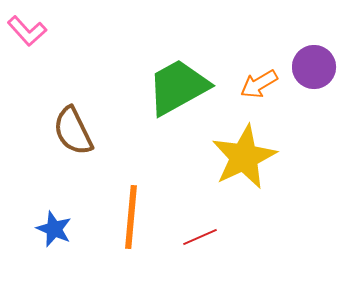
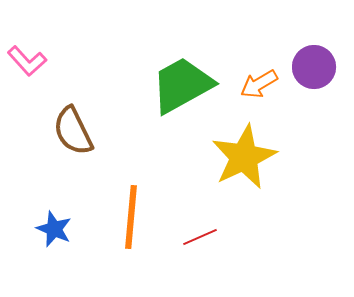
pink L-shape: moved 30 px down
green trapezoid: moved 4 px right, 2 px up
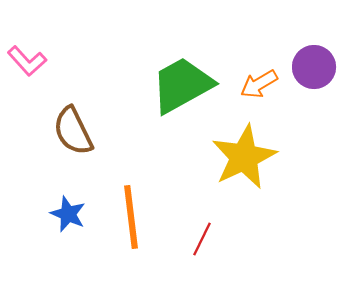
orange line: rotated 12 degrees counterclockwise
blue star: moved 14 px right, 15 px up
red line: moved 2 px right, 2 px down; rotated 40 degrees counterclockwise
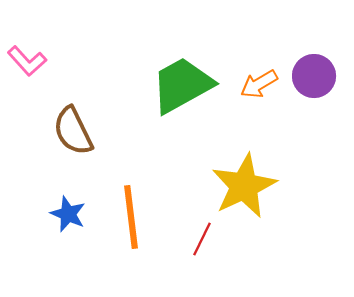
purple circle: moved 9 px down
yellow star: moved 29 px down
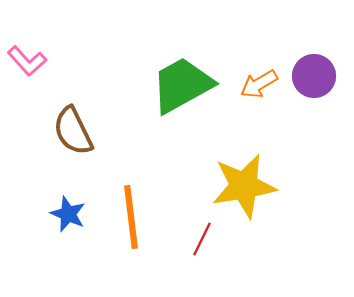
yellow star: rotated 16 degrees clockwise
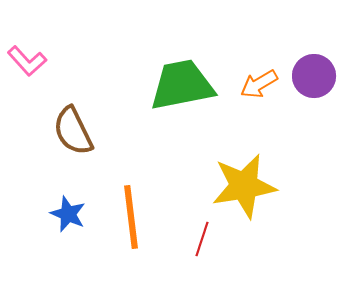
green trapezoid: rotated 18 degrees clockwise
red line: rotated 8 degrees counterclockwise
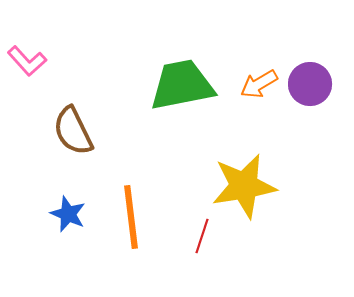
purple circle: moved 4 px left, 8 px down
red line: moved 3 px up
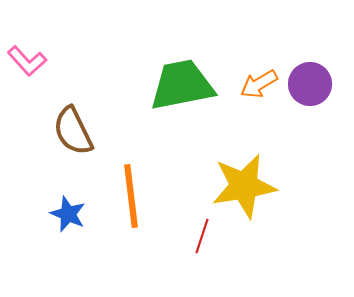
orange line: moved 21 px up
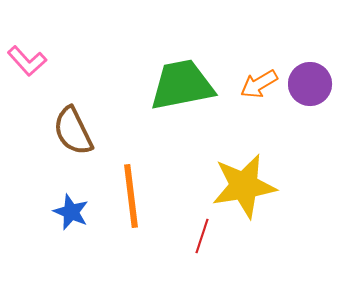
blue star: moved 3 px right, 2 px up
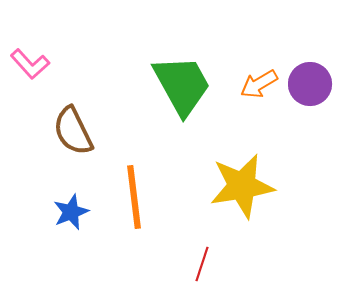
pink L-shape: moved 3 px right, 3 px down
green trapezoid: rotated 72 degrees clockwise
yellow star: moved 2 px left
orange line: moved 3 px right, 1 px down
blue star: rotated 27 degrees clockwise
red line: moved 28 px down
